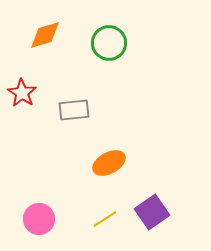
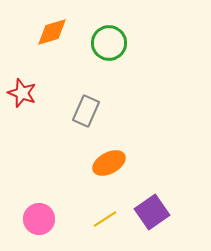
orange diamond: moved 7 px right, 3 px up
red star: rotated 12 degrees counterclockwise
gray rectangle: moved 12 px right, 1 px down; rotated 60 degrees counterclockwise
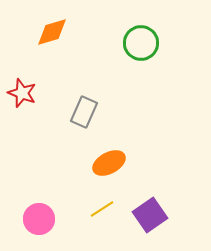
green circle: moved 32 px right
gray rectangle: moved 2 px left, 1 px down
purple square: moved 2 px left, 3 px down
yellow line: moved 3 px left, 10 px up
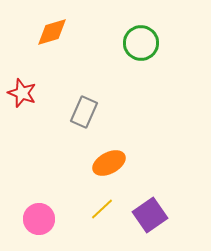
yellow line: rotated 10 degrees counterclockwise
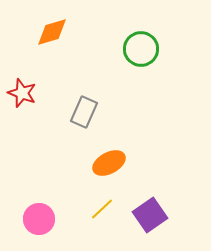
green circle: moved 6 px down
